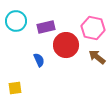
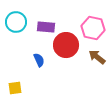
cyan circle: moved 1 px down
purple rectangle: rotated 18 degrees clockwise
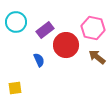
purple rectangle: moved 1 px left, 3 px down; rotated 42 degrees counterclockwise
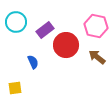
pink hexagon: moved 3 px right, 2 px up
blue semicircle: moved 6 px left, 2 px down
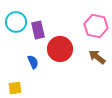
purple rectangle: moved 7 px left; rotated 66 degrees counterclockwise
red circle: moved 6 px left, 4 px down
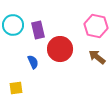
cyan circle: moved 3 px left, 3 px down
yellow square: moved 1 px right
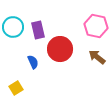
cyan circle: moved 2 px down
yellow square: rotated 24 degrees counterclockwise
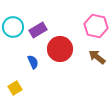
purple rectangle: rotated 72 degrees clockwise
yellow square: moved 1 px left
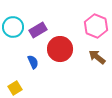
pink hexagon: rotated 10 degrees clockwise
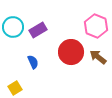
red circle: moved 11 px right, 3 px down
brown arrow: moved 1 px right
